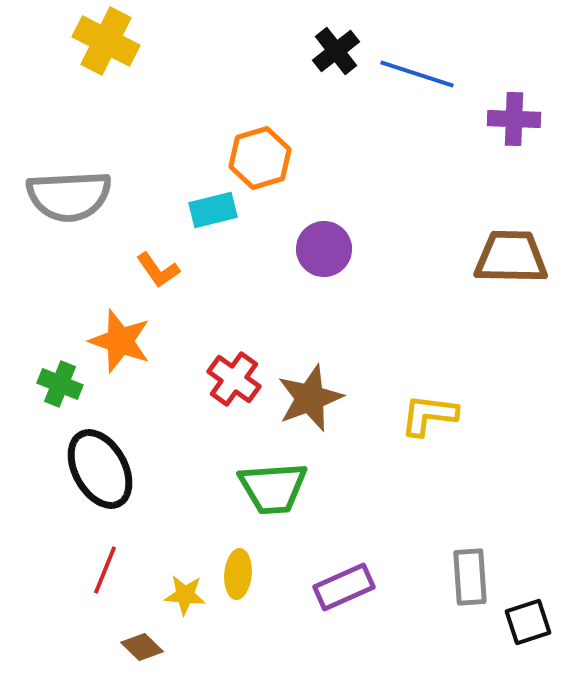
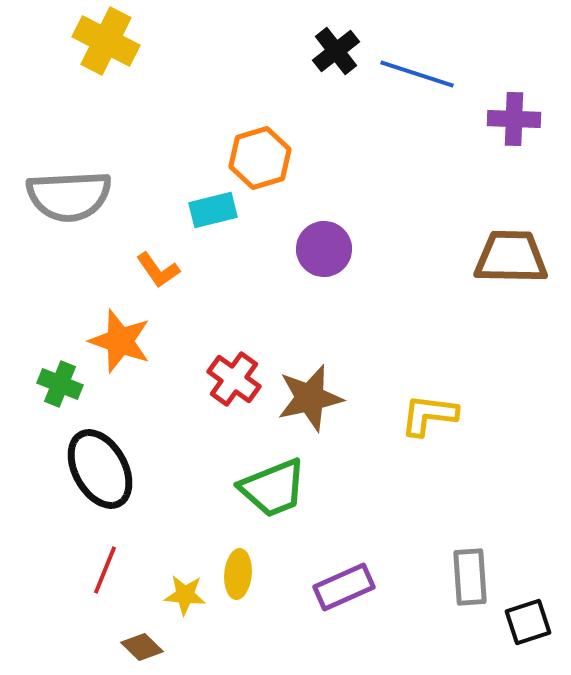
brown star: rotated 8 degrees clockwise
green trapezoid: rotated 18 degrees counterclockwise
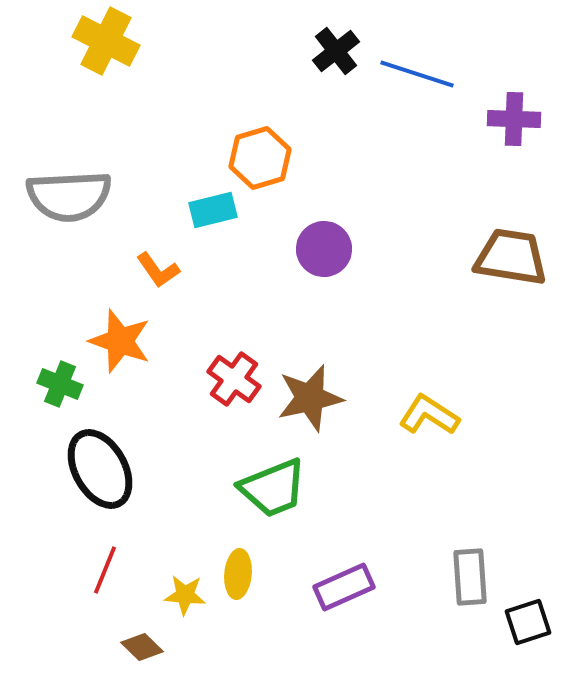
brown trapezoid: rotated 8 degrees clockwise
yellow L-shape: rotated 26 degrees clockwise
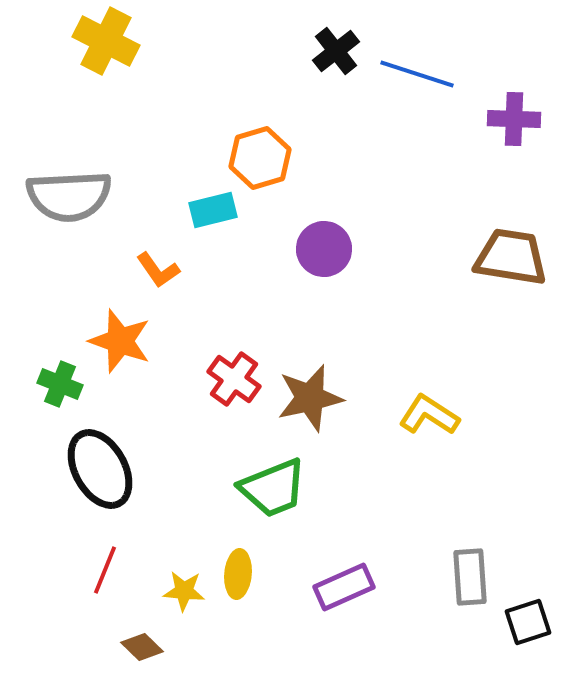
yellow star: moved 1 px left, 4 px up
